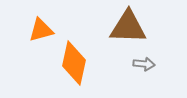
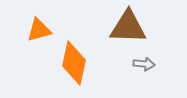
orange triangle: moved 2 px left
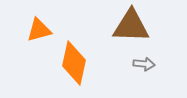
brown triangle: moved 3 px right, 1 px up
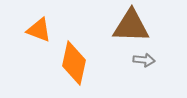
orange triangle: rotated 36 degrees clockwise
gray arrow: moved 4 px up
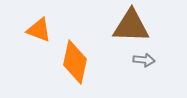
orange diamond: moved 1 px right, 1 px up
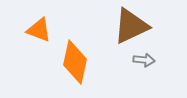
brown triangle: rotated 27 degrees counterclockwise
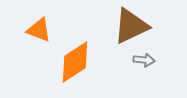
orange diamond: rotated 45 degrees clockwise
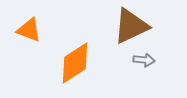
orange triangle: moved 10 px left
orange diamond: moved 1 px down
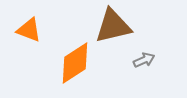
brown triangle: moved 18 px left; rotated 12 degrees clockwise
gray arrow: rotated 30 degrees counterclockwise
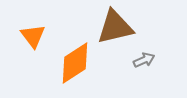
brown triangle: moved 2 px right, 1 px down
orange triangle: moved 4 px right, 6 px down; rotated 32 degrees clockwise
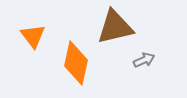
orange diamond: moved 1 px right; rotated 45 degrees counterclockwise
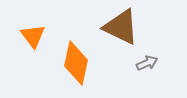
brown triangle: moved 6 px right; rotated 39 degrees clockwise
gray arrow: moved 3 px right, 3 px down
